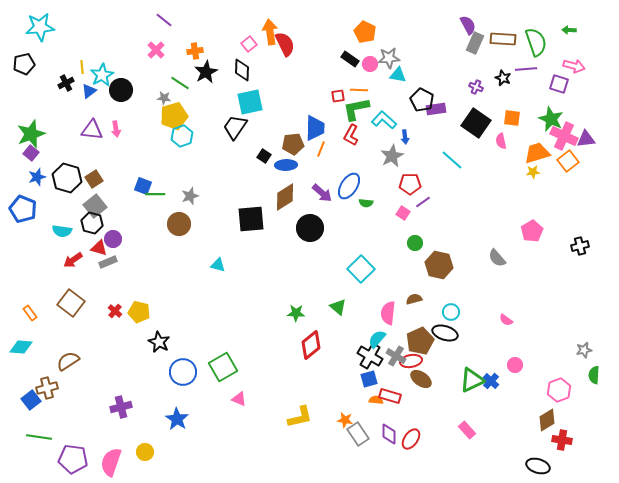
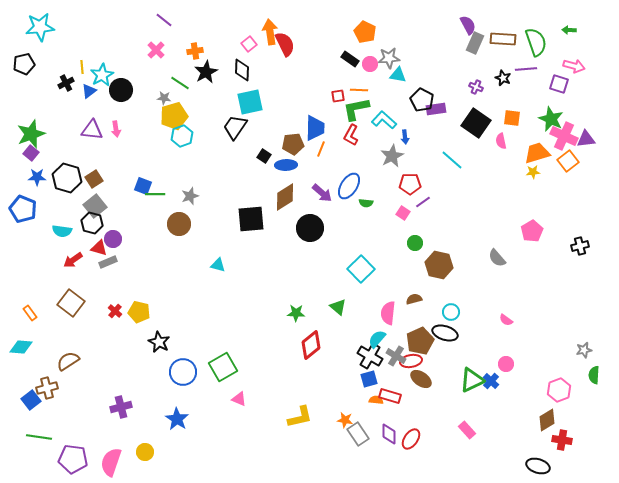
blue star at (37, 177): rotated 18 degrees clockwise
pink circle at (515, 365): moved 9 px left, 1 px up
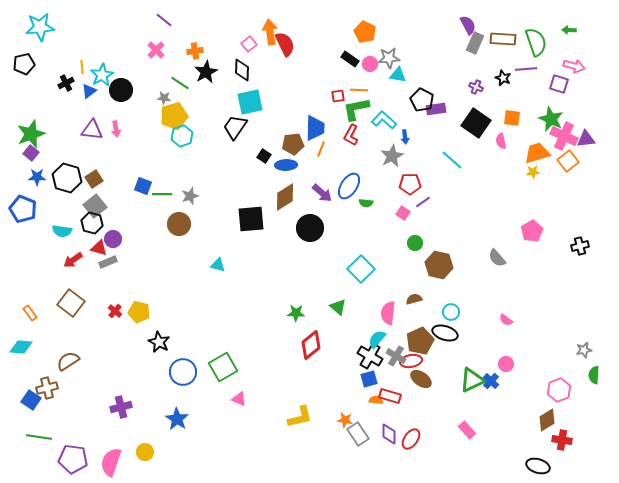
green line at (155, 194): moved 7 px right
blue square at (31, 400): rotated 18 degrees counterclockwise
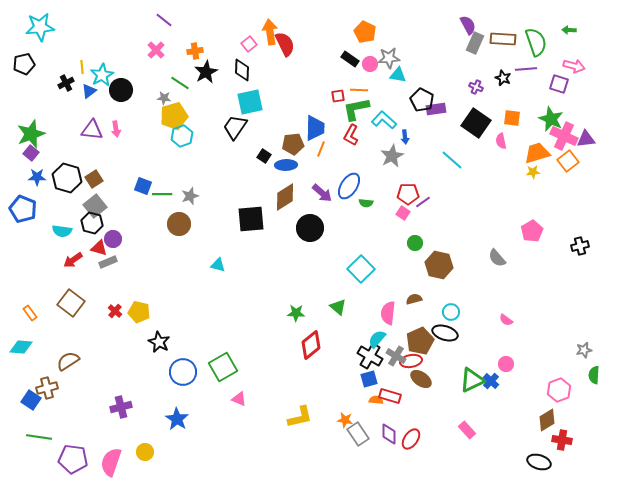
red pentagon at (410, 184): moved 2 px left, 10 px down
black ellipse at (538, 466): moved 1 px right, 4 px up
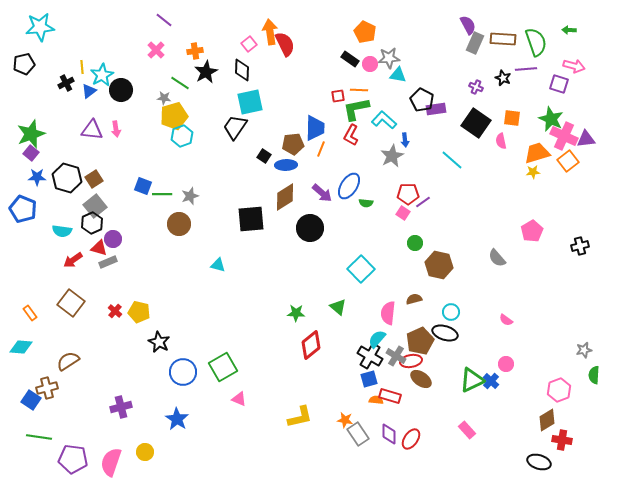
blue arrow at (405, 137): moved 3 px down
black hexagon at (92, 223): rotated 20 degrees clockwise
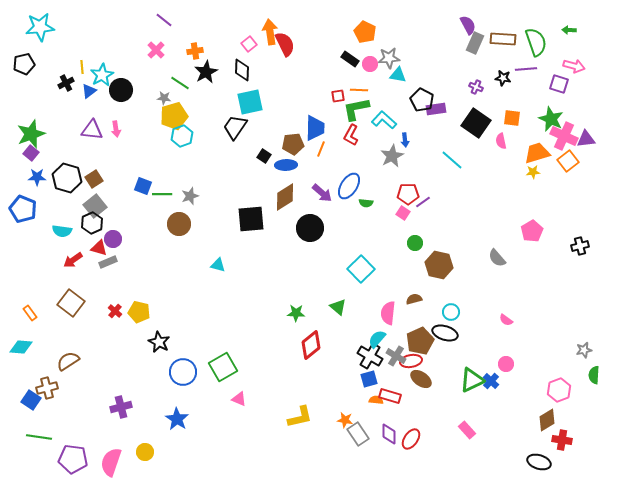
black star at (503, 78): rotated 14 degrees counterclockwise
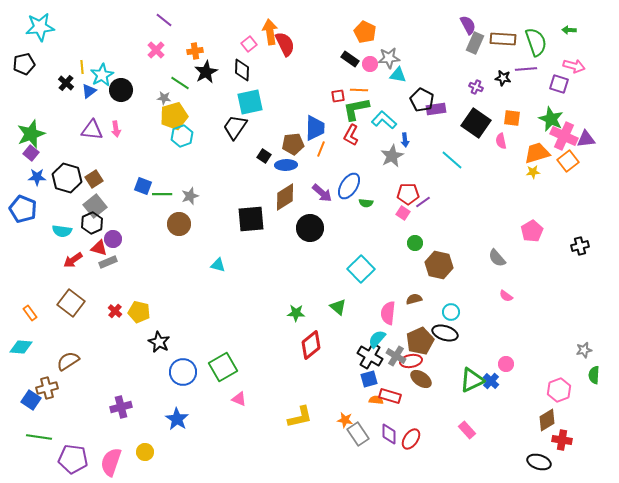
black cross at (66, 83): rotated 21 degrees counterclockwise
pink semicircle at (506, 320): moved 24 px up
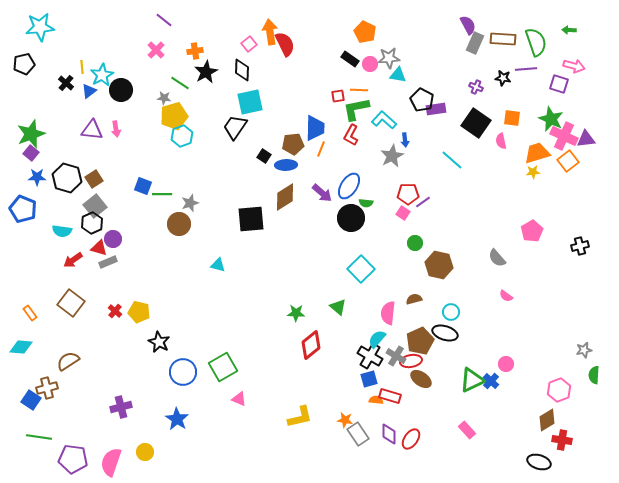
gray star at (190, 196): moved 7 px down
black circle at (310, 228): moved 41 px right, 10 px up
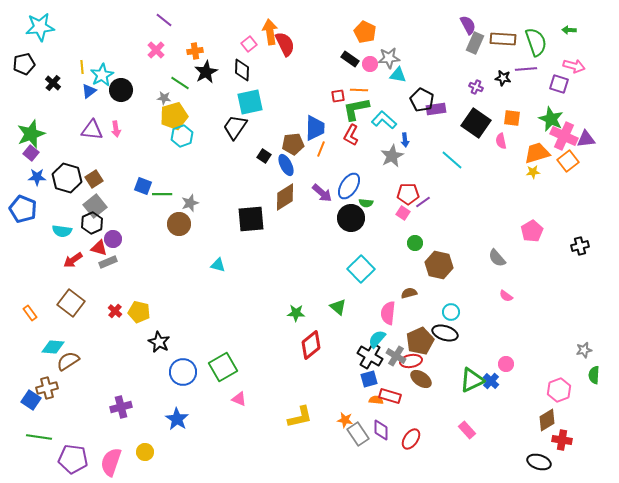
black cross at (66, 83): moved 13 px left
blue ellipse at (286, 165): rotated 65 degrees clockwise
brown semicircle at (414, 299): moved 5 px left, 6 px up
cyan diamond at (21, 347): moved 32 px right
purple diamond at (389, 434): moved 8 px left, 4 px up
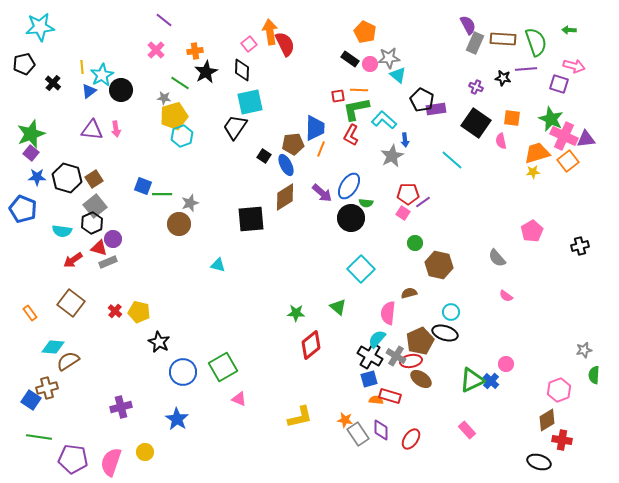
cyan triangle at (398, 75): rotated 30 degrees clockwise
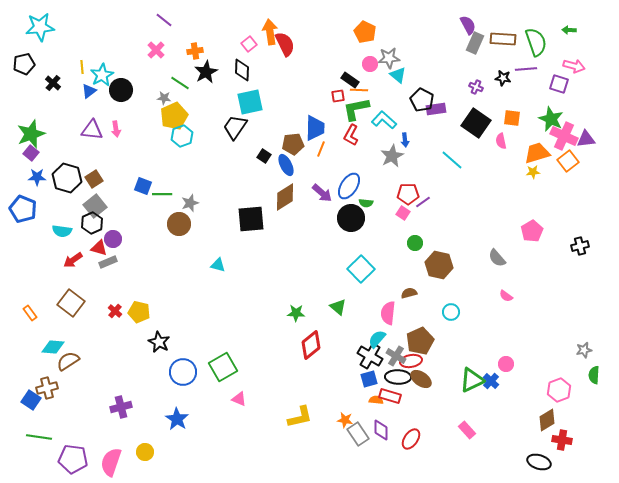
black rectangle at (350, 59): moved 21 px down
yellow pentagon at (174, 116): rotated 8 degrees counterclockwise
black ellipse at (445, 333): moved 47 px left, 44 px down; rotated 15 degrees counterclockwise
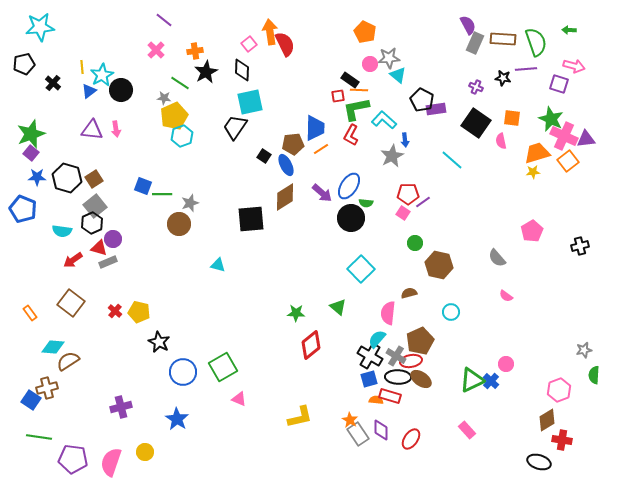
orange line at (321, 149): rotated 35 degrees clockwise
orange star at (345, 420): moved 5 px right; rotated 21 degrees clockwise
